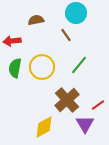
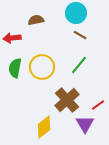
brown line: moved 14 px right; rotated 24 degrees counterclockwise
red arrow: moved 3 px up
yellow diamond: rotated 10 degrees counterclockwise
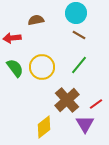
brown line: moved 1 px left
green semicircle: rotated 132 degrees clockwise
red line: moved 2 px left, 1 px up
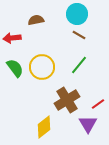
cyan circle: moved 1 px right, 1 px down
brown cross: rotated 10 degrees clockwise
red line: moved 2 px right
purple triangle: moved 3 px right
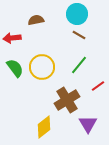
red line: moved 18 px up
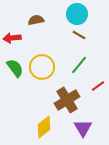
purple triangle: moved 5 px left, 4 px down
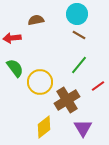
yellow circle: moved 2 px left, 15 px down
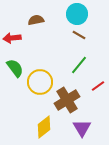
purple triangle: moved 1 px left
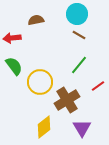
green semicircle: moved 1 px left, 2 px up
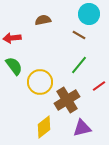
cyan circle: moved 12 px right
brown semicircle: moved 7 px right
red line: moved 1 px right
purple triangle: rotated 48 degrees clockwise
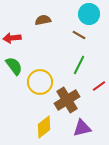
green line: rotated 12 degrees counterclockwise
